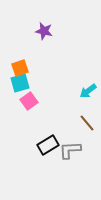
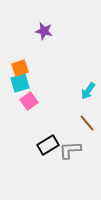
cyan arrow: rotated 18 degrees counterclockwise
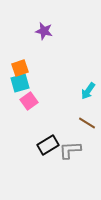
brown line: rotated 18 degrees counterclockwise
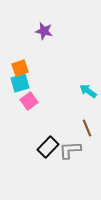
cyan arrow: rotated 90 degrees clockwise
brown line: moved 5 px down; rotated 36 degrees clockwise
black rectangle: moved 2 px down; rotated 15 degrees counterclockwise
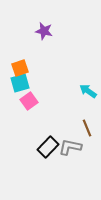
gray L-shape: moved 3 px up; rotated 15 degrees clockwise
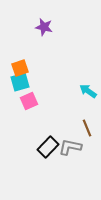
purple star: moved 4 px up
cyan square: moved 1 px up
pink square: rotated 12 degrees clockwise
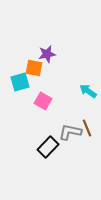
purple star: moved 3 px right, 27 px down; rotated 24 degrees counterclockwise
orange square: moved 14 px right; rotated 30 degrees clockwise
pink square: moved 14 px right; rotated 36 degrees counterclockwise
gray L-shape: moved 15 px up
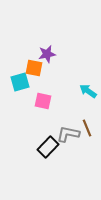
pink square: rotated 18 degrees counterclockwise
gray L-shape: moved 2 px left, 2 px down
